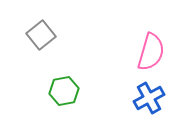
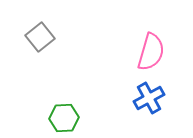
gray square: moved 1 px left, 2 px down
green hexagon: moved 27 px down; rotated 8 degrees clockwise
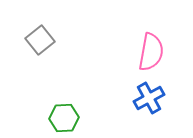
gray square: moved 3 px down
pink semicircle: rotated 6 degrees counterclockwise
